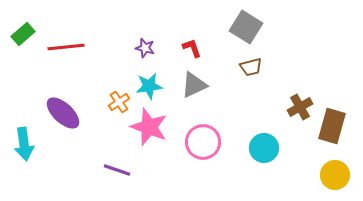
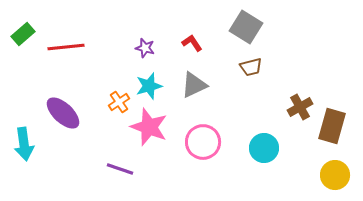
red L-shape: moved 5 px up; rotated 15 degrees counterclockwise
cyan star: rotated 8 degrees counterclockwise
purple line: moved 3 px right, 1 px up
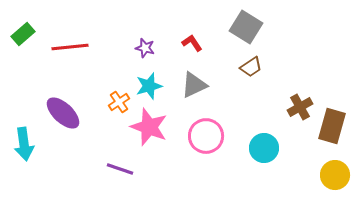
red line: moved 4 px right
brown trapezoid: rotated 20 degrees counterclockwise
pink circle: moved 3 px right, 6 px up
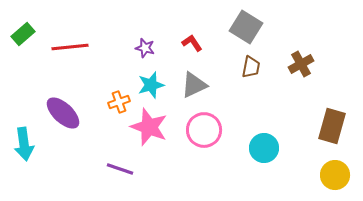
brown trapezoid: rotated 45 degrees counterclockwise
cyan star: moved 2 px right, 1 px up
orange cross: rotated 15 degrees clockwise
brown cross: moved 1 px right, 43 px up
pink circle: moved 2 px left, 6 px up
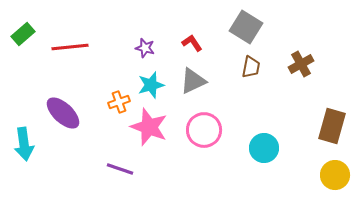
gray triangle: moved 1 px left, 4 px up
